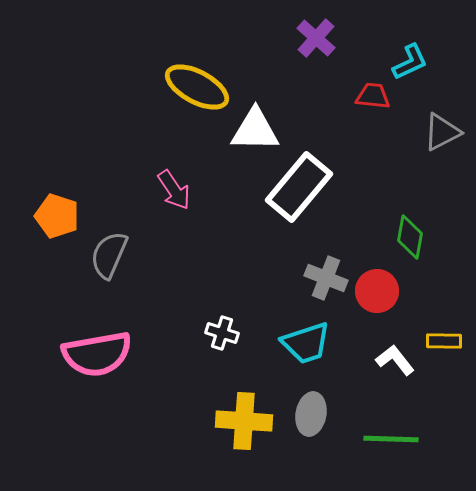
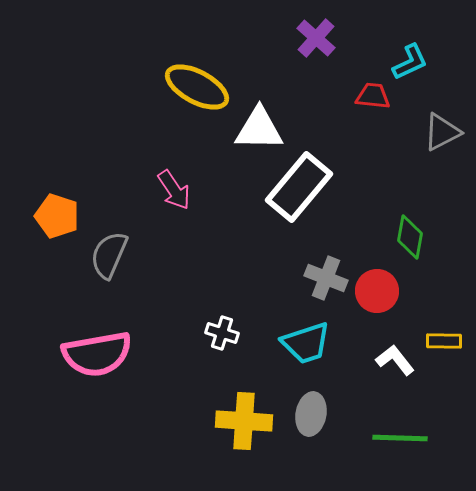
white triangle: moved 4 px right, 1 px up
green line: moved 9 px right, 1 px up
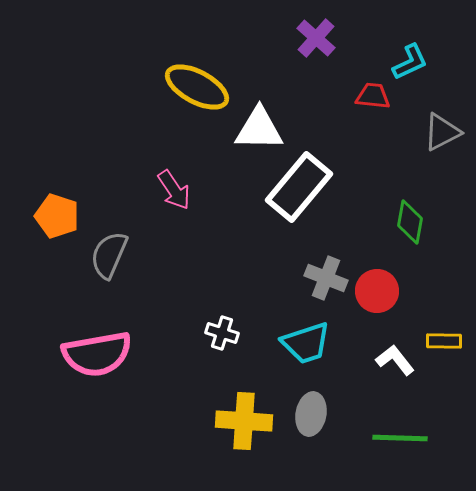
green diamond: moved 15 px up
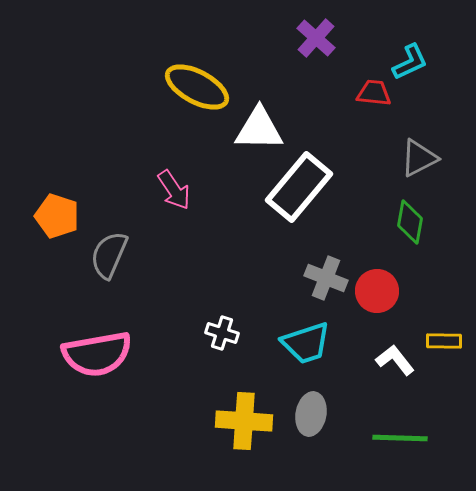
red trapezoid: moved 1 px right, 3 px up
gray triangle: moved 23 px left, 26 px down
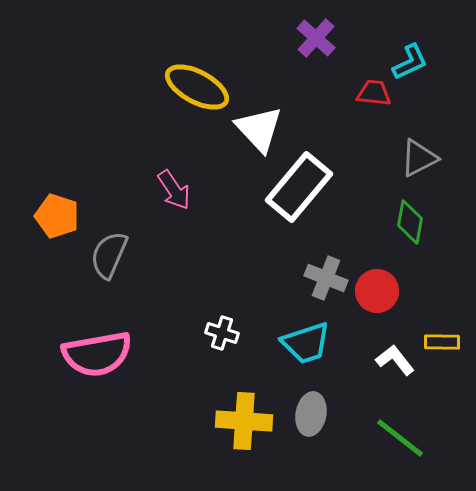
white triangle: rotated 46 degrees clockwise
yellow rectangle: moved 2 px left, 1 px down
green line: rotated 36 degrees clockwise
